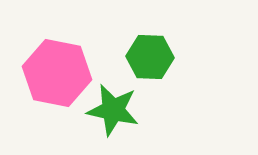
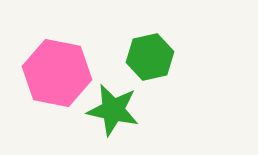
green hexagon: rotated 15 degrees counterclockwise
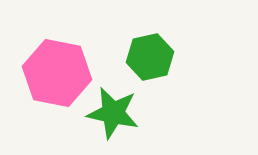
green star: moved 3 px down
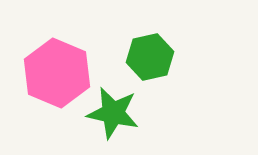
pink hexagon: rotated 12 degrees clockwise
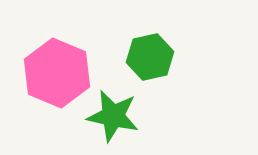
green star: moved 3 px down
